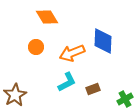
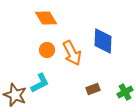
orange diamond: moved 1 px left, 1 px down
orange circle: moved 11 px right, 3 px down
orange arrow: rotated 95 degrees counterclockwise
cyan L-shape: moved 27 px left, 1 px down
brown star: rotated 20 degrees counterclockwise
green cross: moved 7 px up
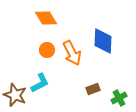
green cross: moved 6 px left, 6 px down
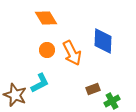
green cross: moved 7 px left, 3 px down
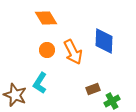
blue diamond: moved 1 px right
orange arrow: moved 1 px right, 1 px up
cyan L-shape: rotated 150 degrees clockwise
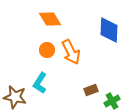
orange diamond: moved 4 px right, 1 px down
blue diamond: moved 5 px right, 11 px up
orange arrow: moved 2 px left
brown rectangle: moved 2 px left, 1 px down
brown star: moved 2 px down; rotated 10 degrees counterclockwise
